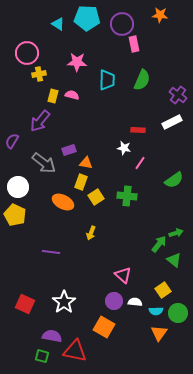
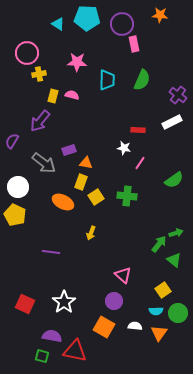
white semicircle at (135, 302): moved 24 px down
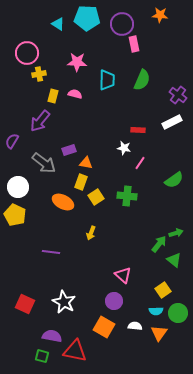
pink semicircle at (72, 95): moved 3 px right, 1 px up
white star at (64, 302): rotated 10 degrees counterclockwise
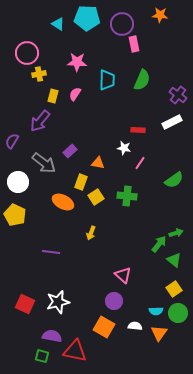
pink semicircle at (75, 94): rotated 72 degrees counterclockwise
purple rectangle at (69, 150): moved 1 px right, 1 px down; rotated 24 degrees counterclockwise
orange triangle at (86, 163): moved 12 px right
white circle at (18, 187): moved 5 px up
yellow square at (163, 290): moved 11 px right, 1 px up
white star at (64, 302): moved 6 px left; rotated 30 degrees clockwise
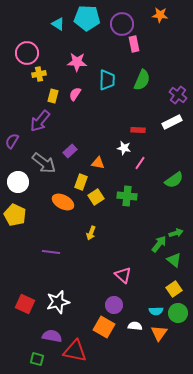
purple circle at (114, 301): moved 4 px down
green square at (42, 356): moved 5 px left, 3 px down
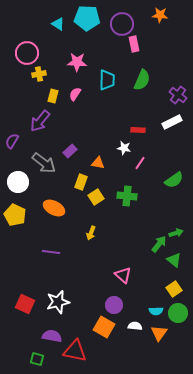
orange ellipse at (63, 202): moved 9 px left, 6 px down
